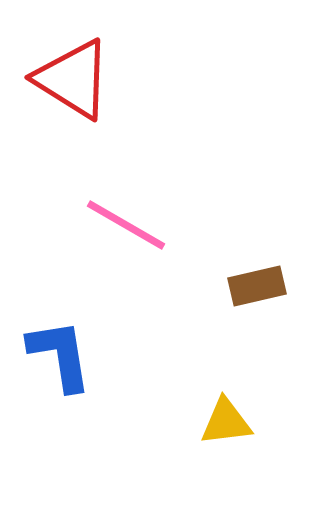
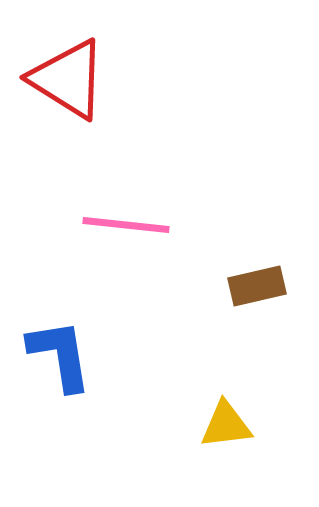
red triangle: moved 5 px left
pink line: rotated 24 degrees counterclockwise
yellow triangle: moved 3 px down
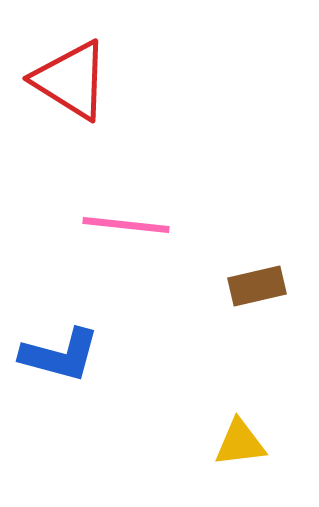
red triangle: moved 3 px right, 1 px down
blue L-shape: rotated 114 degrees clockwise
yellow triangle: moved 14 px right, 18 px down
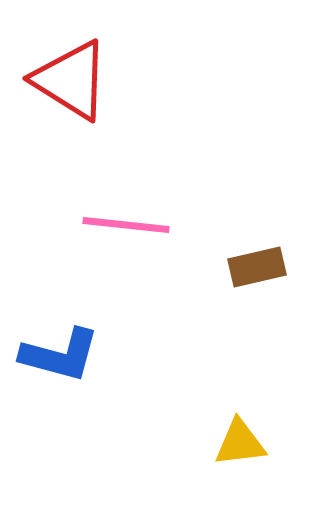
brown rectangle: moved 19 px up
